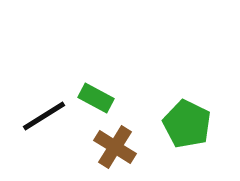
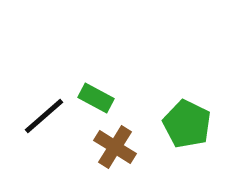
black line: rotated 9 degrees counterclockwise
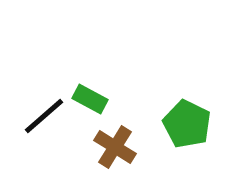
green rectangle: moved 6 px left, 1 px down
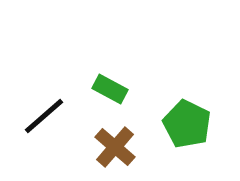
green rectangle: moved 20 px right, 10 px up
brown cross: rotated 9 degrees clockwise
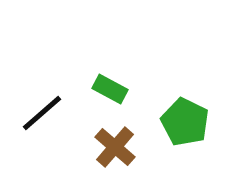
black line: moved 2 px left, 3 px up
green pentagon: moved 2 px left, 2 px up
